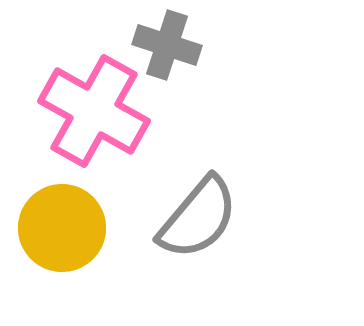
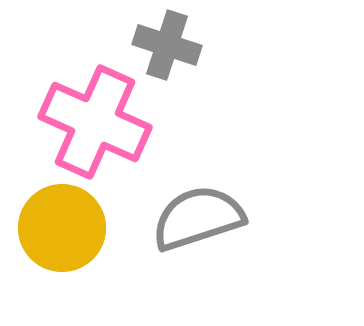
pink cross: moved 1 px right, 11 px down; rotated 5 degrees counterclockwise
gray semicircle: rotated 148 degrees counterclockwise
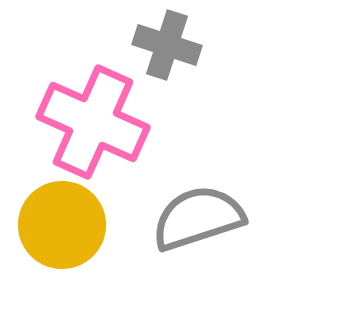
pink cross: moved 2 px left
yellow circle: moved 3 px up
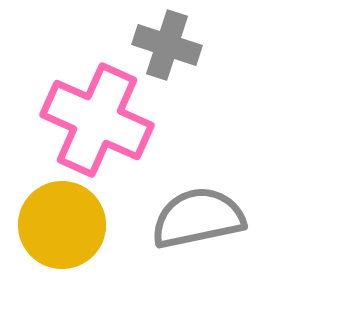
pink cross: moved 4 px right, 2 px up
gray semicircle: rotated 6 degrees clockwise
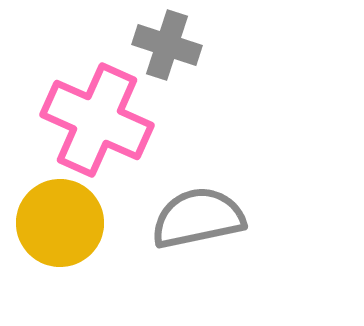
yellow circle: moved 2 px left, 2 px up
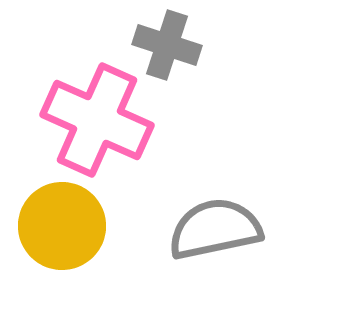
gray semicircle: moved 17 px right, 11 px down
yellow circle: moved 2 px right, 3 px down
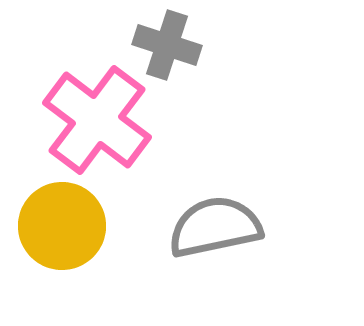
pink cross: rotated 13 degrees clockwise
gray semicircle: moved 2 px up
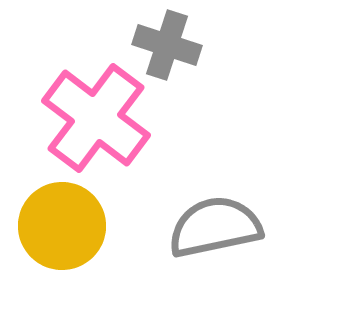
pink cross: moved 1 px left, 2 px up
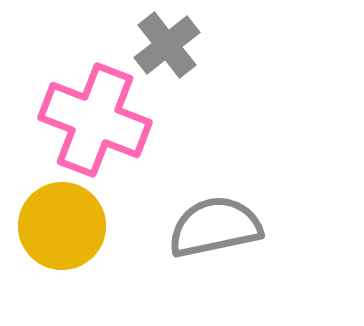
gray cross: rotated 34 degrees clockwise
pink cross: moved 1 px left, 2 px down; rotated 16 degrees counterclockwise
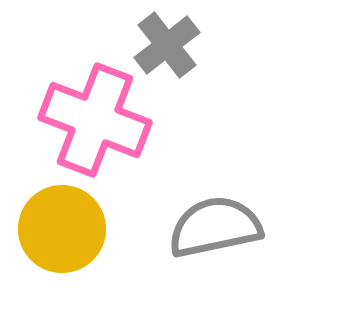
yellow circle: moved 3 px down
